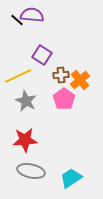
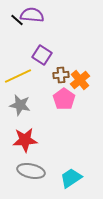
gray star: moved 6 px left, 4 px down; rotated 15 degrees counterclockwise
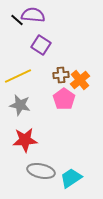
purple semicircle: moved 1 px right
purple square: moved 1 px left, 10 px up
gray ellipse: moved 10 px right
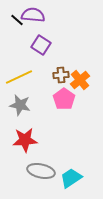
yellow line: moved 1 px right, 1 px down
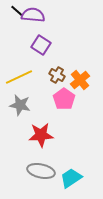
black line: moved 9 px up
brown cross: moved 4 px left; rotated 35 degrees clockwise
red star: moved 16 px right, 5 px up
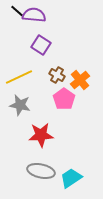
purple semicircle: moved 1 px right
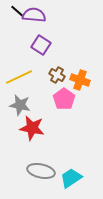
orange cross: rotated 30 degrees counterclockwise
red star: moved 9 px left, 7 px up; rotated 15 degrees clockwise
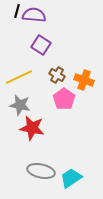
black line: rotated 64 degrees clockwise
orange cross: moved 4 px right
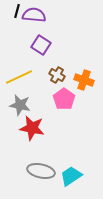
cyan trapezoid: moved 2 px up
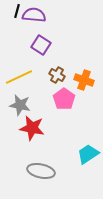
cyan trapezoid: moved 17 px right, 22 px up
